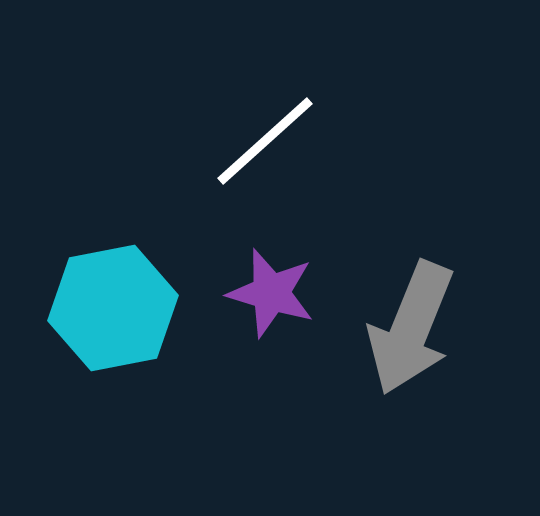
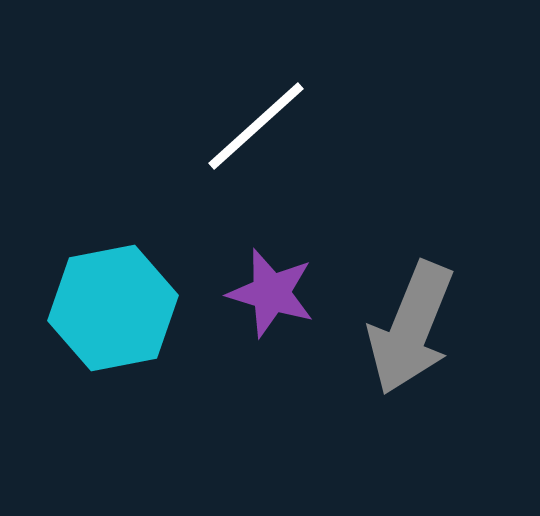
white line: moved 9 px left, 15 px up
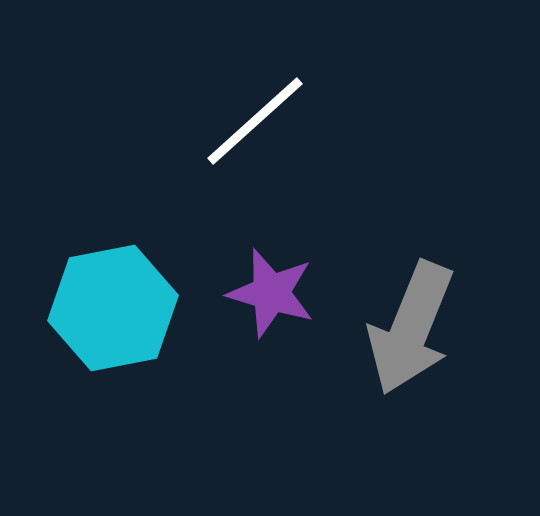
white line: moved 1 px left, 5 px up
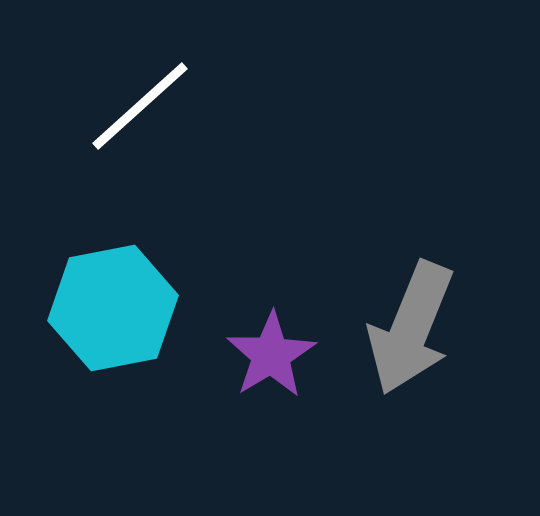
white line: moved 115 px left, 15 px up
purple star: moved 62 px down; rotated 24 degrees clockwise
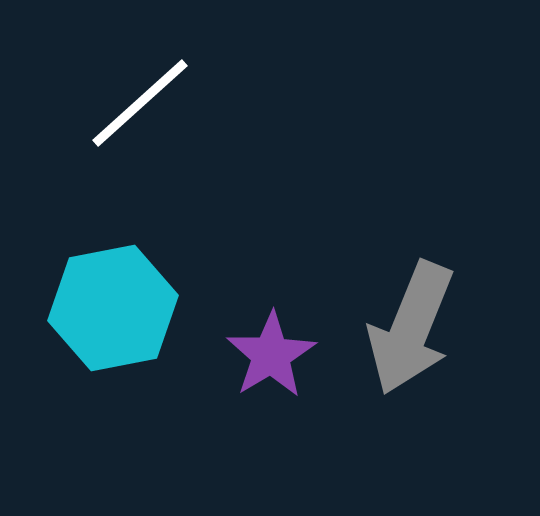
white line: moved 3 px up
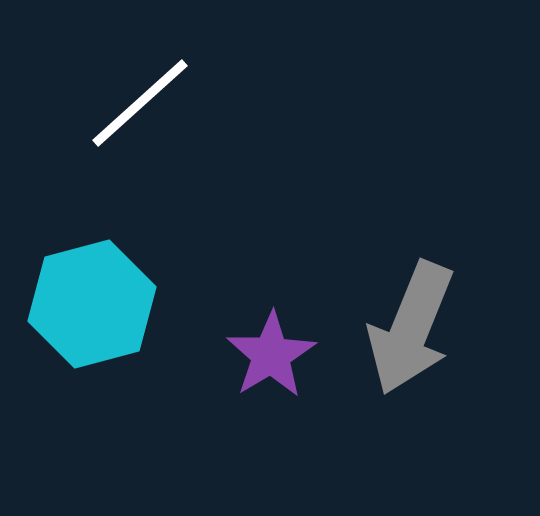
cyan hexagon: moved 21 px left, 4 px up; rotated 4 degrees counterclockwise
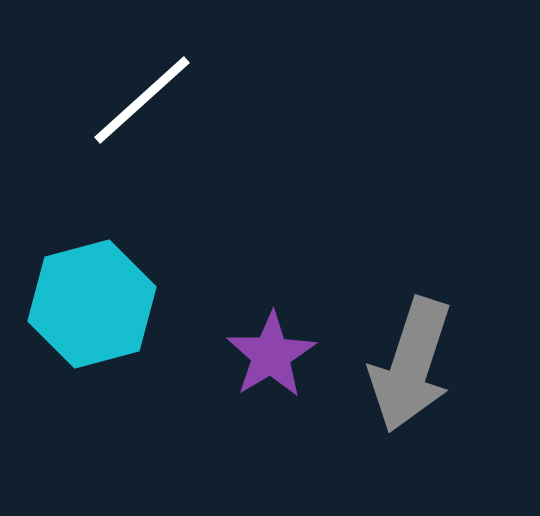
white line: moved 2 px right, 3 px up
gray arrow: moved 37 px down; rotated 4 degrees counterclockwise
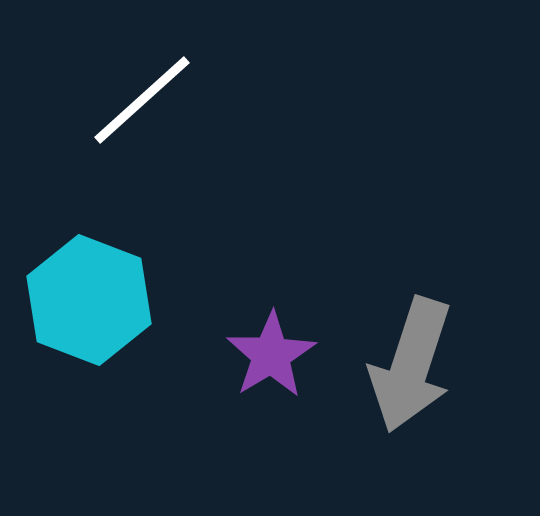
cyan hexagon: moved 3 px left, 4 px up; rotated 24 degrees counterclockwise
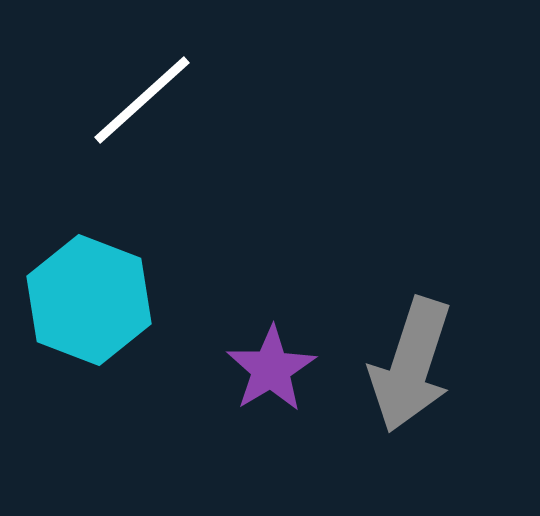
purple star: moved 14 px down
